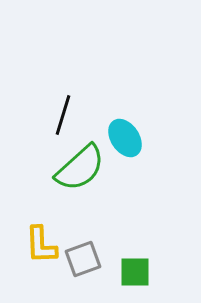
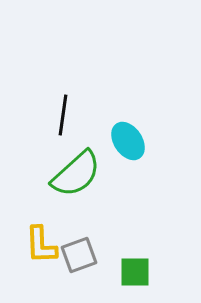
black line: rotated 9 degrees counterclockwise
cyan ellipse: moved 3 px right, 3 px down
green semicircle: moved 4 px left, 6 px down
gray square: moved 4 px left, 4 px up
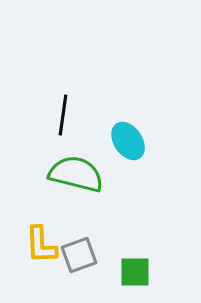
green semicircle: rotated 124 degrees counterclockwise
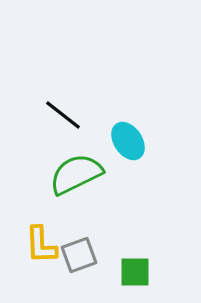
black line: rotated 60 degrees counterclockwise
green semicircle: rotated 40 degrees counterclockwise
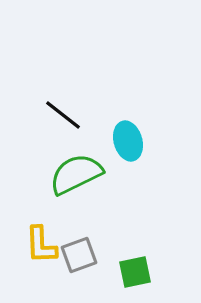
cyan ellipse: rotated 18 degrees clockwise
green square: rotated 12 degrees counterclockwise
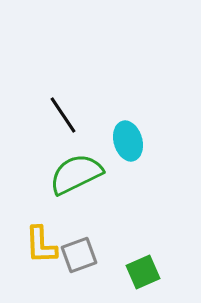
black line: rotated 18 degrees clockwise
green square: moved 8 px right; rotated 12 degrees counterclockwise
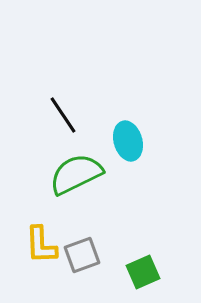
gray square: moved 3 px right
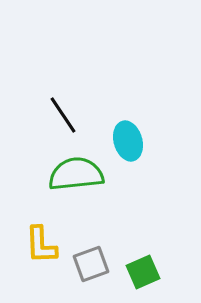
green semicircle: rotated 20 degrees clockwise
gray square: moved 9 px right, 9 px down
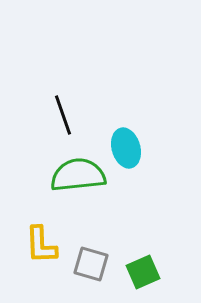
black line: rotated 15 degrees clockwise
cyan ellipse: moved 2 px left, 7 px down
green semicircle: moved 2 px right, 1 px down
gray square: rotated 36 degrees clockwise
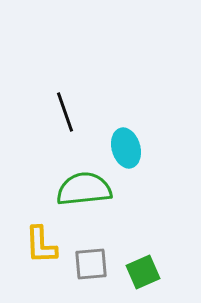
black line: moved 2 px right, 3 px up
green semicircle: moved 6 px right, 14 px down
gray square: rotated 21 degrees counterclockwise
